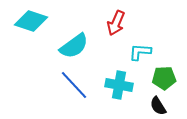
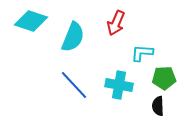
cyan semicircle: moved 1 px left, 9 px up; rotated 32 degrees counterclockwise
cyan L-shape: moved 2 px right, 1 px down
black semicircle: rotated 30 degrees clockwise
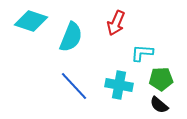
cyan semicircle: moved 2 px left
green pentagon: moved 3 px left, 1 px down
blue line: moved 1 px down
black semicircle: moved 1 px right, 1 px up; rotated 48 degrees counterclockwise
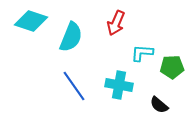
green pentagon: moved 11 px right, 12 px up
blue line: rotated 8 degrees clockwise
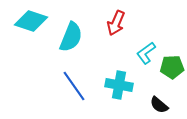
cyan L-shape: moved 4 px right; rotated 40 degrees counterclockwise
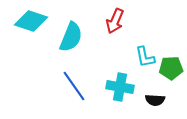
red arrow: moved 1 px left, 2 px up
cyan L-shape: moved 1 px left, 4 px down; rotated 65 degrees counterclockwise
green pentagon: moved 1 px left, 1 px down
cyan cross: moved 1 px right, 2 px down
black semicircle: moved 4 px left, 5 px up; rotated 36 degrees counterclockwise
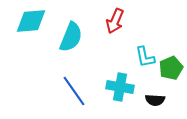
cyan diamond: rotated 24 degrees counterclockwise
green pentagon: rotated 20 degrees counterclockwise
blue line: moved 5 px down
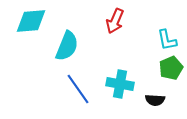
cyan semicircle: moved 4 px left, 9 px down
cyan L-shape: moved 22 px right, 17 px up
cyan cross: moved 3 px up
blue line: moved 4 px right, 2 px up
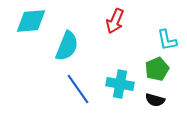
green pentagon: moved 14 px left, 1 px down
black semicircle: rotated 12 degrees clockwise
